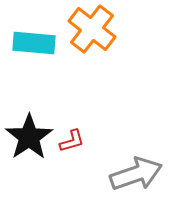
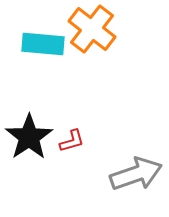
cyan rectangle: moved 9 px right, 1 px down
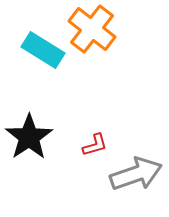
cyan rectangle: moved 6 px down; rotated 27 degrees clockwise
red L-shape: moved 23 px right, 4 px down
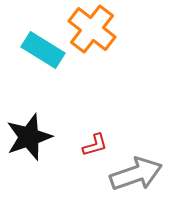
black star: rotated 15 degrees clockwise
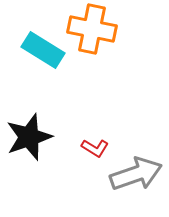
orange cross: rotated 27 degrees counterclockwise
red L-shape: moved 3 px down; rotated 48 degrees clockwise
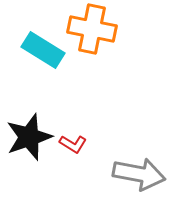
red L-shape: moved 22 px left, 4 px up
gray arrow: moved 3 px right; rotated 30 degrees clockwise
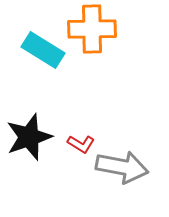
orange cross: rotated 12 degrees counterclockwise
red L-shape: moved 8 px right
gray arrow: moved 17 px left, 7 px up
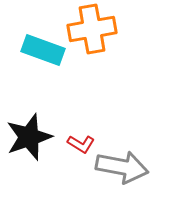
orange cross: rotated 9 degrees counterclockwise
cyan rectangle: rotated 12 degrees counterclockwise
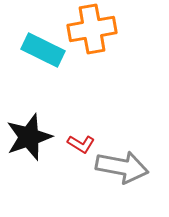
cyan rectangle: rotated 6 degrees clockwise
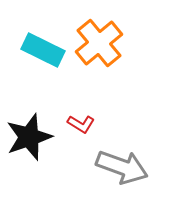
orange cross: moved 7 px right, 14 px down; rotated 30 degrees counterclockwise
red L-shape: moved 20 px up
gray arrow: rotated 9 degrees clockwise
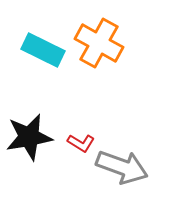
orange cross: rotated 21 degrees counterclockwise
red L-shape: moved 19 px down
black star: rotated 9 degrees clockwise
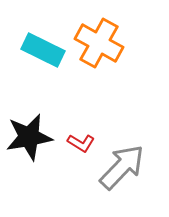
gray arrow: rotated 66 degrees counterclockwise
